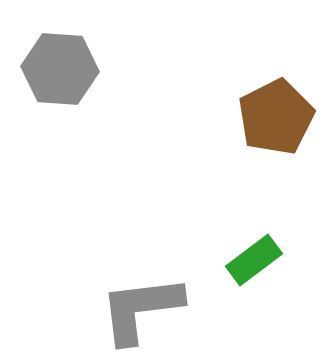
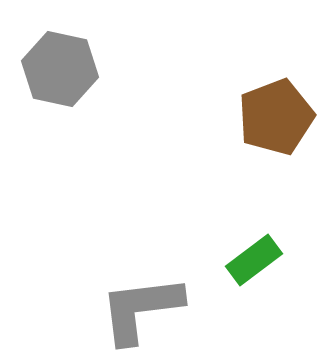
gray hexagon: rotated 8 degrees clockwise
brown pentagon: rotated 6 degrees clockwise
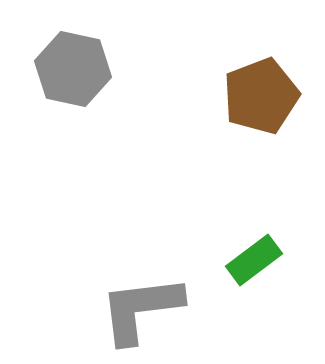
gray hexagon: moved 13 px right
brown pentagon: moved 15 px left, 21 px up
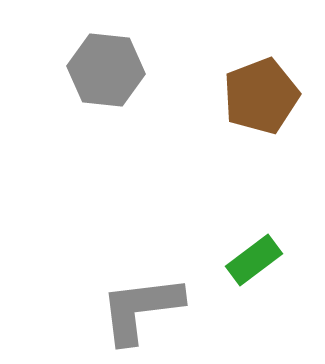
gray hexagon: moved 33 px right, 1 px down; rotated 6 degrees counterclockwise
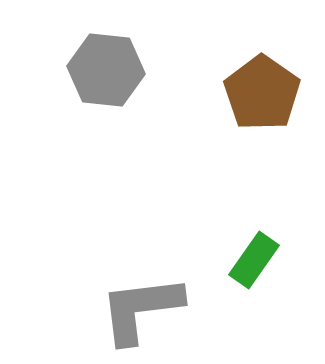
brown pentagon: moved 1 px right, 3 px up; rotated 16 degrees counterclockwise
green rectangle: rotated 18 degrees counterclockwise
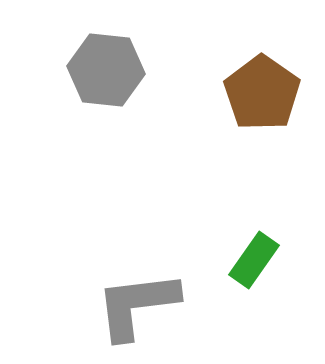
gray L-shape: moved 4 px left, 4 px up
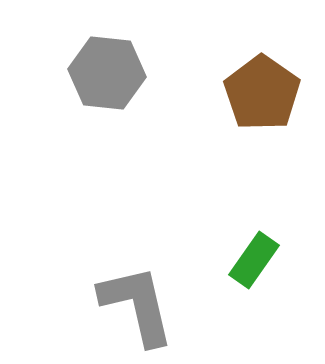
gray hexagon: moved 1 px right, 3 px down
gray L-shape: rotated 84 degrees clockwise
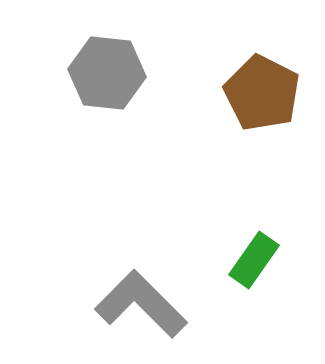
brown pentagon: rotated 8 degrees counterclockwise
gray L-shape: moved 4 px right, 1 px up; rotated 32 degrees counterclockwise
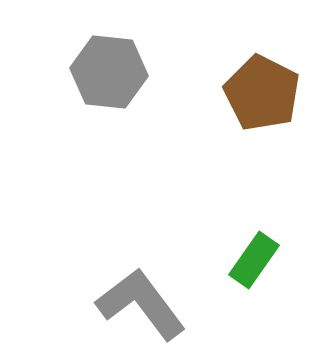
gray hexagon: moved 2 px right, 1 px up
gray L-shape: rotated 8 degrees clockwise
